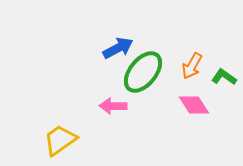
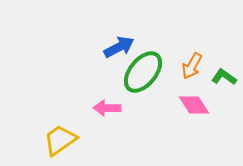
blue arrow: moved 1 px right, 1 px up
pink arrow: moved 6 px left, 2 px down
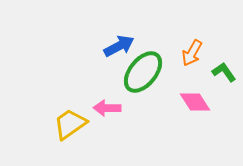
blue arrow: moved 1 px up
orange arrow: moved 13 px up
green L-shape: moved 5 px up; rotated 20 degrees clockwise
pink diamond: moved 1 px right, 3 px up
yellow trapezoid: moved 10 px right, 16 px up
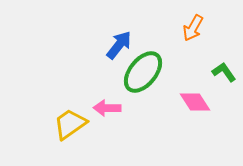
blue arrow: moved 1 px up; rotated 24 degrees counterclockwise
orange arrow: moved 1 px right, 25 px up
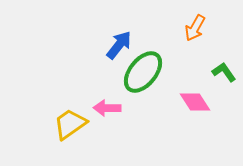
orange arrow: moved 2 px right
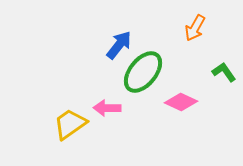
pink diamond: moved 14 px left; rotated 32 degrees counterclockwise
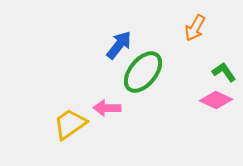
pink diamond: moved 35 px right, 2 px up
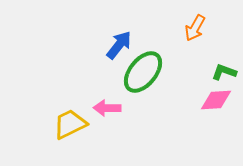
green L-shape: rotated 35 degrees counterclockwise
pink diamond: rotated 28 degrees counterclockwise
yellow trapezoid: rotated 9 degrees clockwise
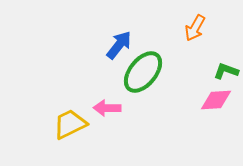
green L-shape: moved 2 px right, 1 px up
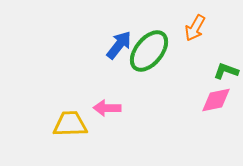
green ellipse: moved 6 px right, 21 px up
pink diamond: rotated 8 degrees counterclockwise
yellow trapezoid: rotated 24 degrees clockwise
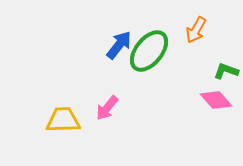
orange arrow: moved 1 px right, 2 px down
pink diamond: rotated 60 degrees clockwise
pink arrow: rotated 52 degrees counterclockwise
yellow trapezoid: moved 7 px left, 4 px up
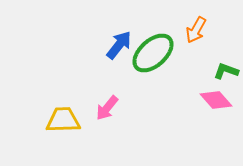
green ellipse: moved 4 px right, 2 px down; rotated 9 degrees clockwise
